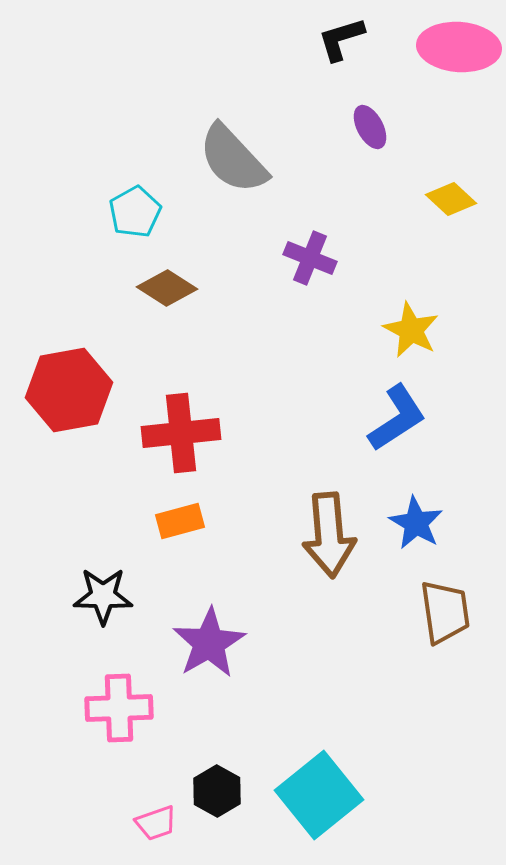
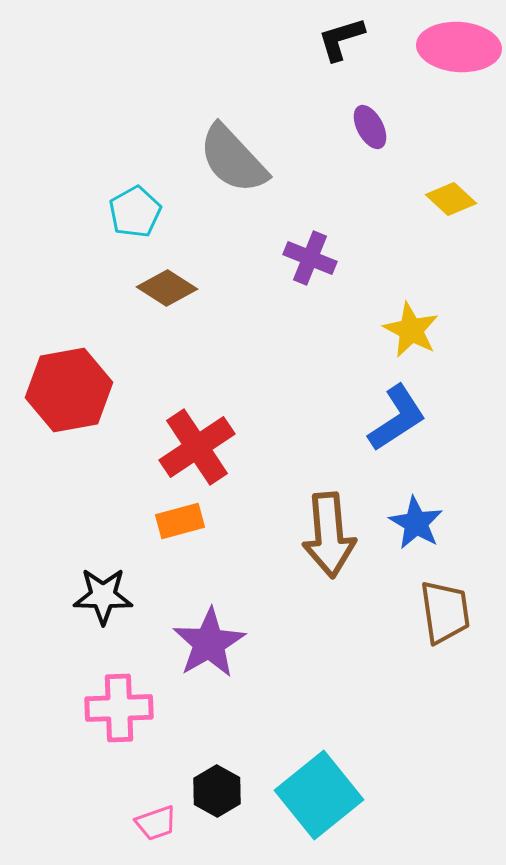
red cross: moved 16 px right, 14 px down; rotated 28 degrees counterclockwise
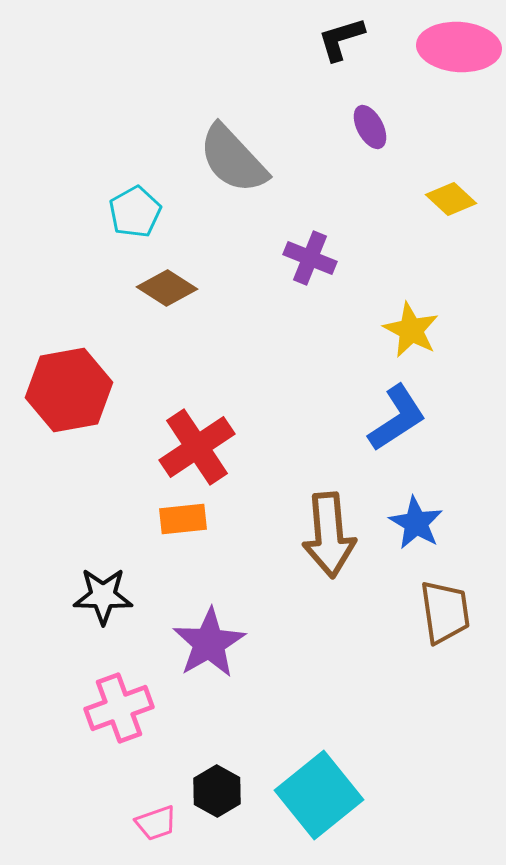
orange rectangle: moved 3 px right, 2 px up; rotated 9 degrees clockwise
pink cross: rotated 18 degrees counterclockwise
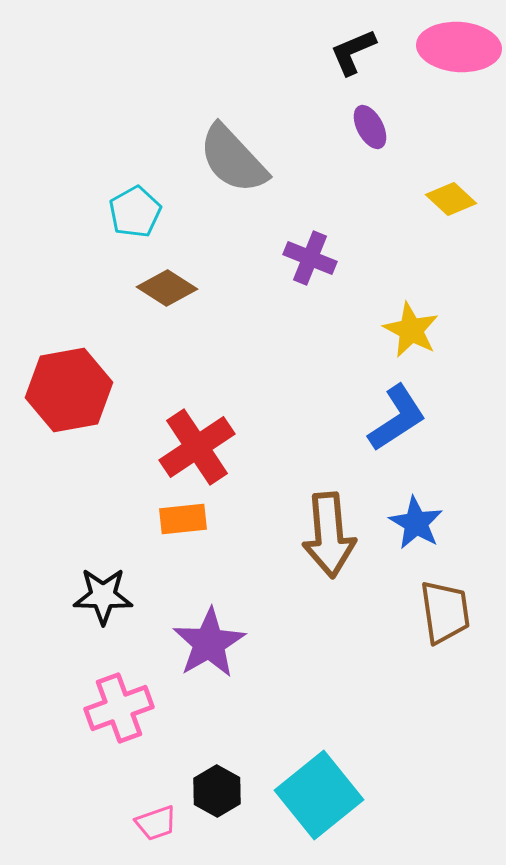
black L-shape: moved 12 px right, 13 px down; rotated 6 degrees counterclockwise
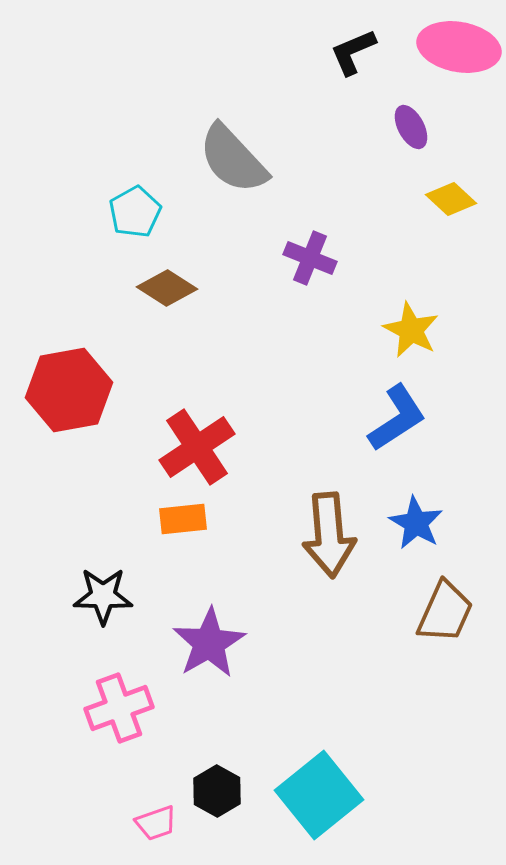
pink ellipse: rotated 6 degrees clockwise
purple ellipse: moved 41 px right
brown trapezoid: rotated 32 degrees clockwise
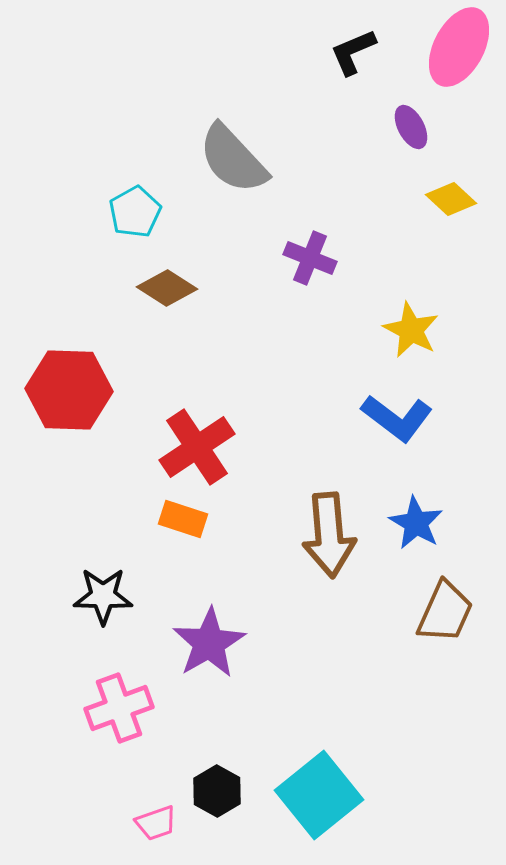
pink ellipse: rotated 72 degrees counterclockwise
red hexagon: rotated 12 degrees clockwise
blue L-shape: rotated 70 degrees clockwise
orange rectangle: rotated 24 degrees clockwise
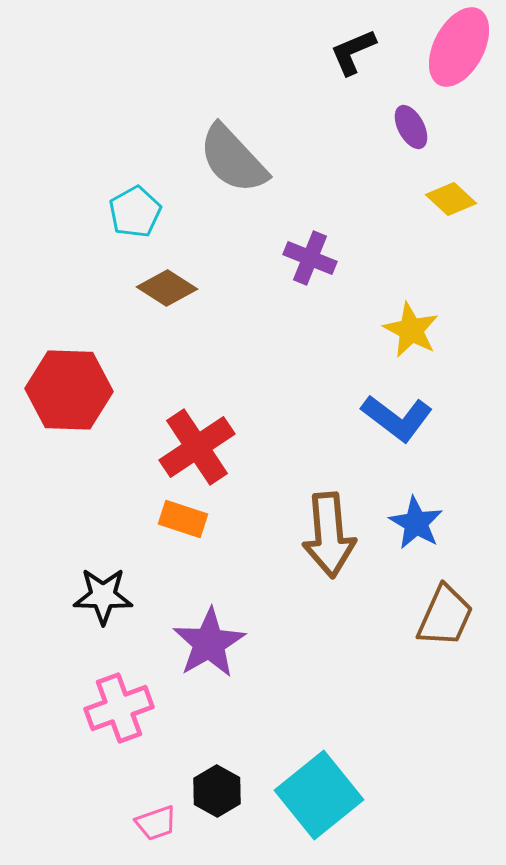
brown trapezoid: moved 4 px down
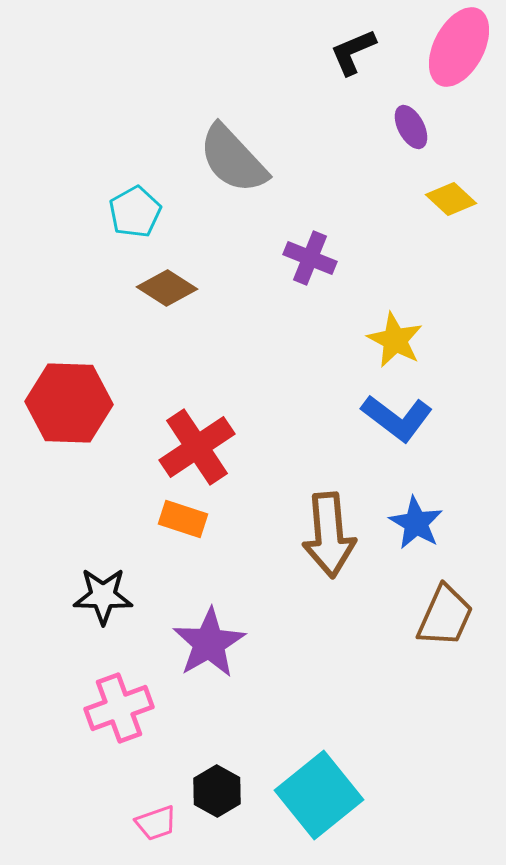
yellow star: moved 16 px left, 10 px down
red hexagon: moved 13 px down
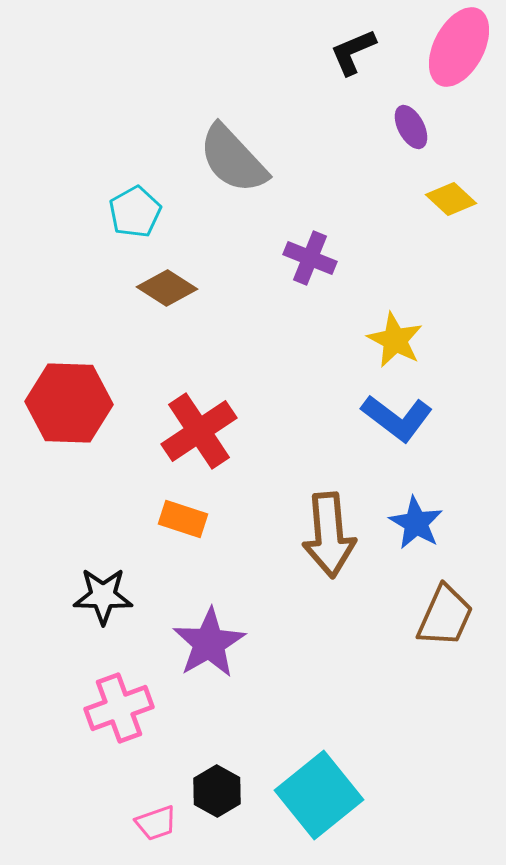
red cross: moved 2 px right, 16 px up
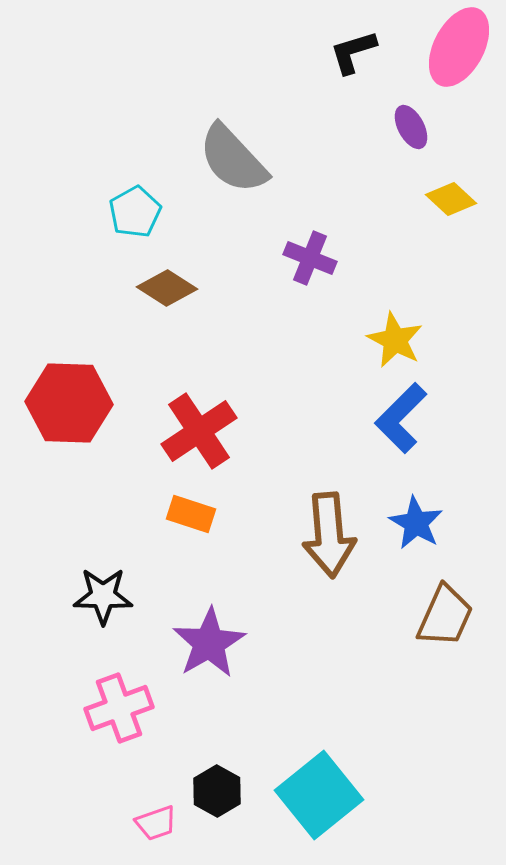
black L-shape: rotated 6 degrees clockwise
blue L-shape: moved 4 px right; rotated 98 degrees clockwise
orange rectangle: moved 8 px right, 5 px up
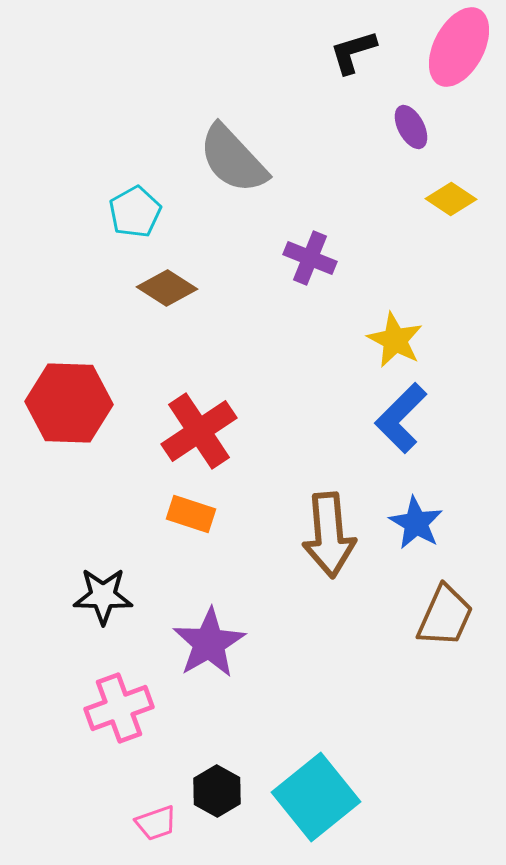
yellow diamond: rotated 9 degrees counterclockwise
cyan square: moved 3 px left, 2 px down
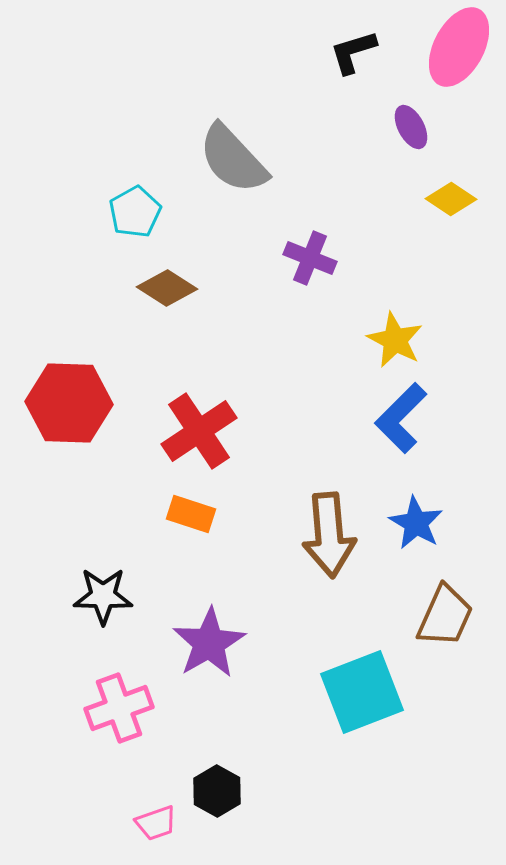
cyan square: moved 46 px right, 105 px up; rotated 18 degrees clockwise
